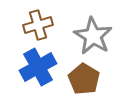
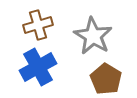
brown pentagon: moved 22 px right
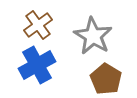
brown cross: rotated 20 degrees counterclockwise
blue cross: moved 1 px left, 2 px up
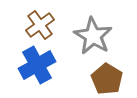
brown cross: moved 2 px right
brown pentagon: moved 1 px right
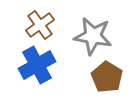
gray star: rotated 21 degrees counterclockwise
brown pentagon: moved 2 px up
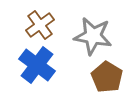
blue cross: rotated 24 degrees counterclockwise
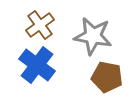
brown pentagon: rotated 20 degrees counterclockwise
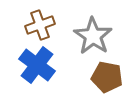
brown cross: rotated 16 degrees clockwise
gray star: rotated 24 degrees clockwise
